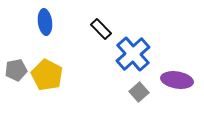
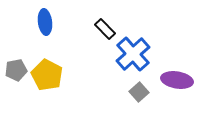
black rectangle: moved 4 px right
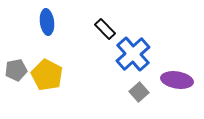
blue ellipse: moved 2 px right
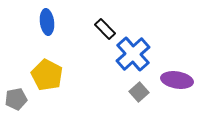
gray pentagon: moved 29 px down
